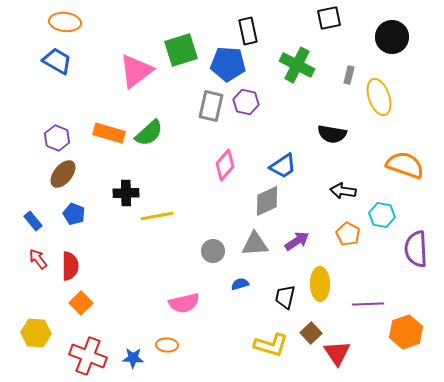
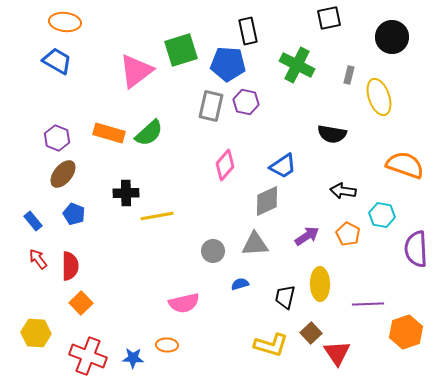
purple arrow at (297, 241): moved 10 px right, 5 px up
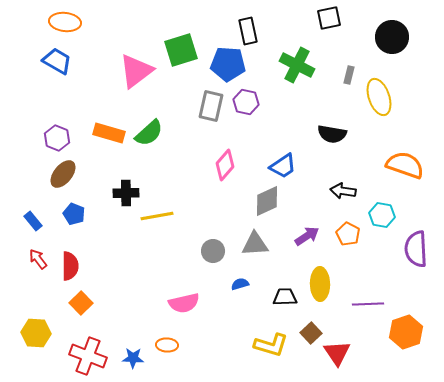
black trapezoid at (285, 297): rotated 75 degrees clockwise
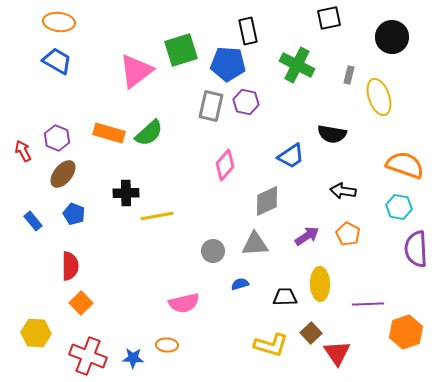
orange ellipse at (65, 22): moved 6 px left
blue trapezoid at (283, 166): moved 8 px right, 10 px up
cyan hexagon at (382, 215): moved 17 px right, 8 px up
red arrow at (38, 259): moved 15 px left, 108 px up; rotated 10 degrees clockwise
